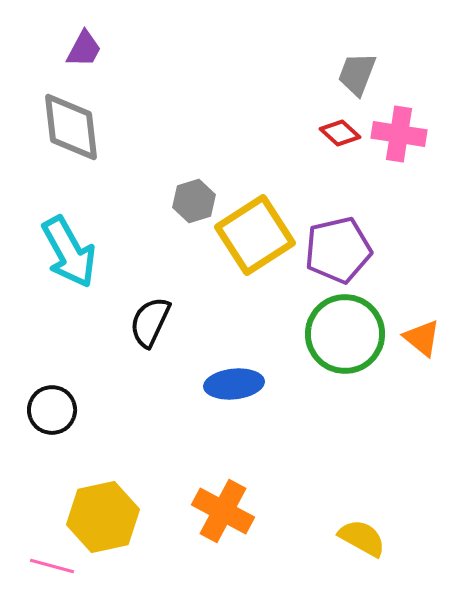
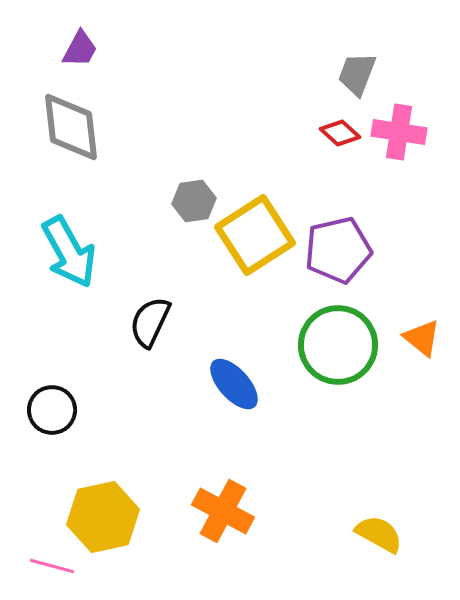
purple trapezoid: moved 4 px left
pink cross: moved 2 px up
gray hexagon: rotated 9 degrees clockwise
green circle: moved 7 px left, 11 px down
blue ellipse: rotated 54 degrees clockwise
yellow semicircle: moved 17 px right, 4 px up
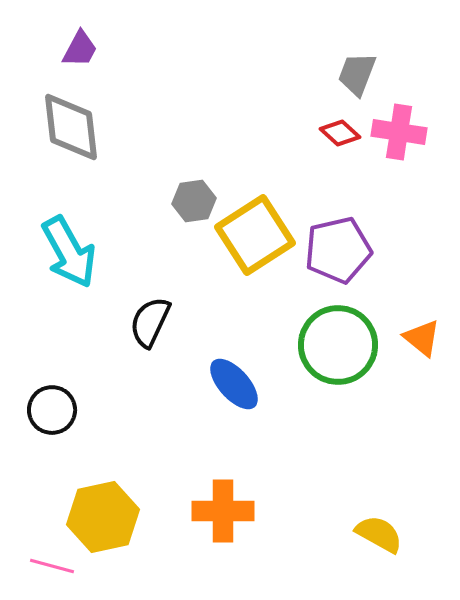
orange cross: rotated 28 degrees counterclockwise
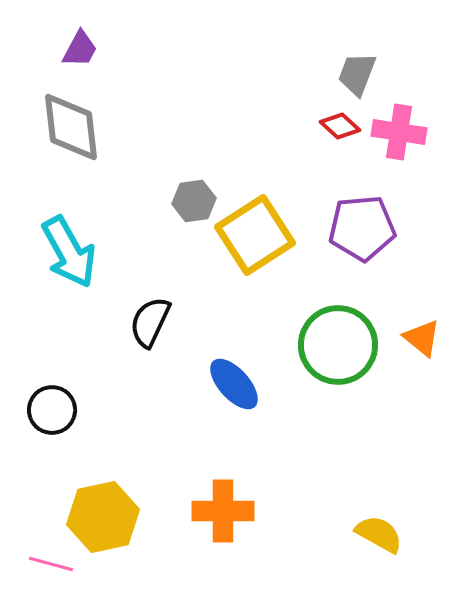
red diamond: moved 7 px up
purple pentagon: moved 24 px right, 22 px up; rotated 8 degrees clockwise
pink line: moved 1 px left, 2 px up
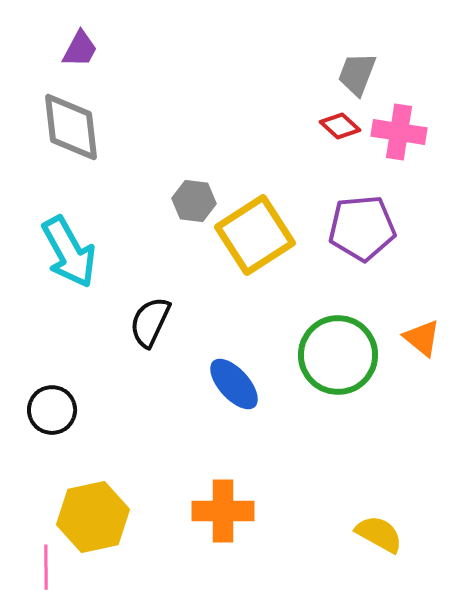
gray hexagon: rotated 15 degrees clockwise
green circle: moved 10 px down
yellow hexagon: moved 10 px left
pink line: moved 5 px left, 3 px down; rotated 75 degrees clockwise
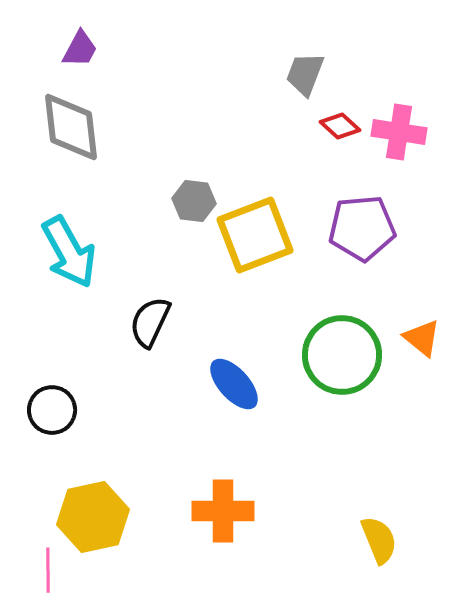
gray trapezoid: moved 52 px left
yellow square: rotated 12 degrees clockwise
green circle: moved 4 px right
yellow semicircle: moved 6 px down; rotated 39 degrees clockwise
pink line: moved 2 px right, 3 px down
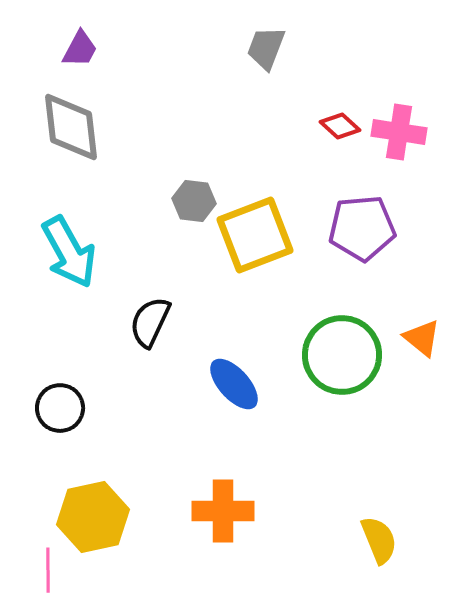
gray trapezoid: moved 39 px left, 26 px up
black circle: moved 8 px right, 2 px up
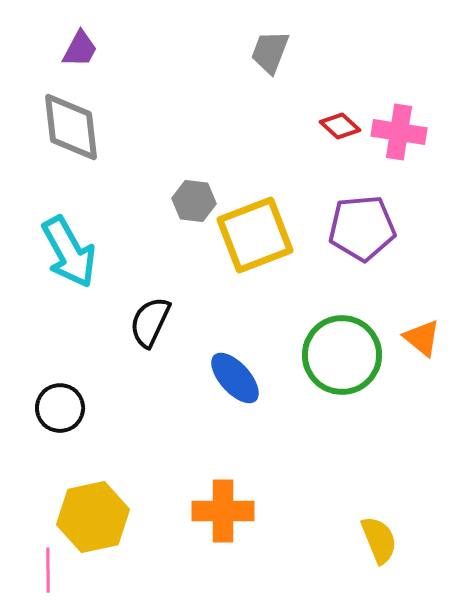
gray trapezoid: moved 4 px right, 4 px down
blue ellipse: moved 1 px right, 6 px up
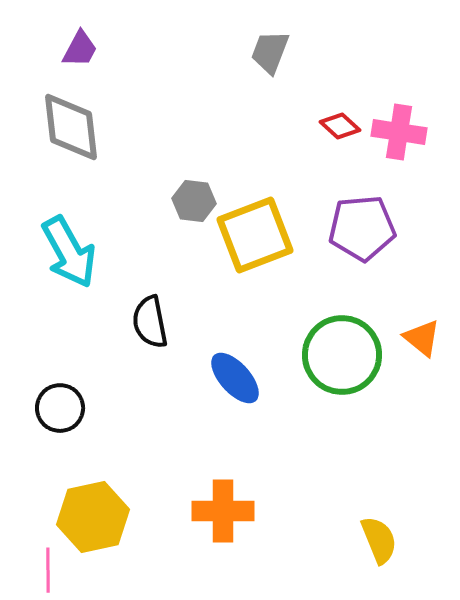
black semicircle: rotated 36 degrees counterclockwise
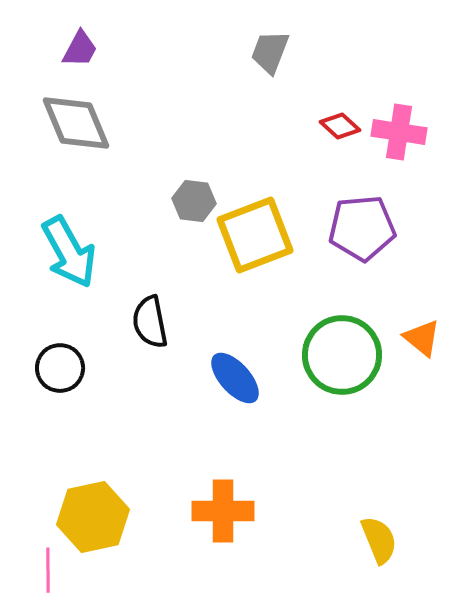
gray diamond: moved 5 px right, 4 px up; rotated 16 degrees counterclockwise
black circle: moved 40 px up
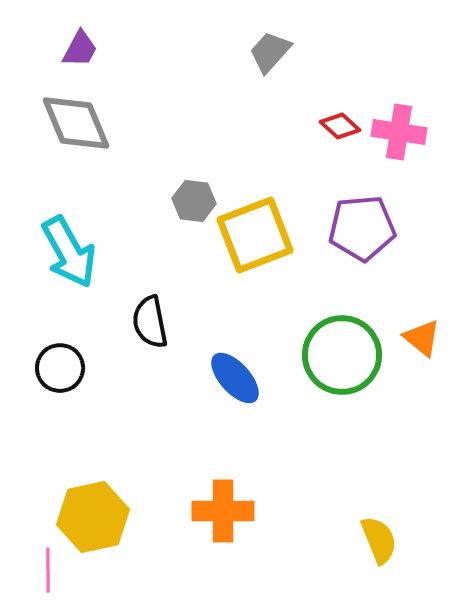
gray trapezoid: rotated 21 degrees clockwise
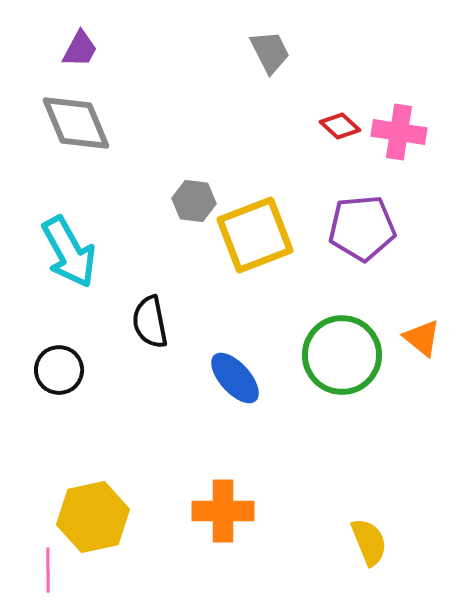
gray trapezoid: rotated 111 degrees clockwise
black circle: moved 1 px left, 2 px down
yellow semicircle: moved 10 px left, 2 px down
